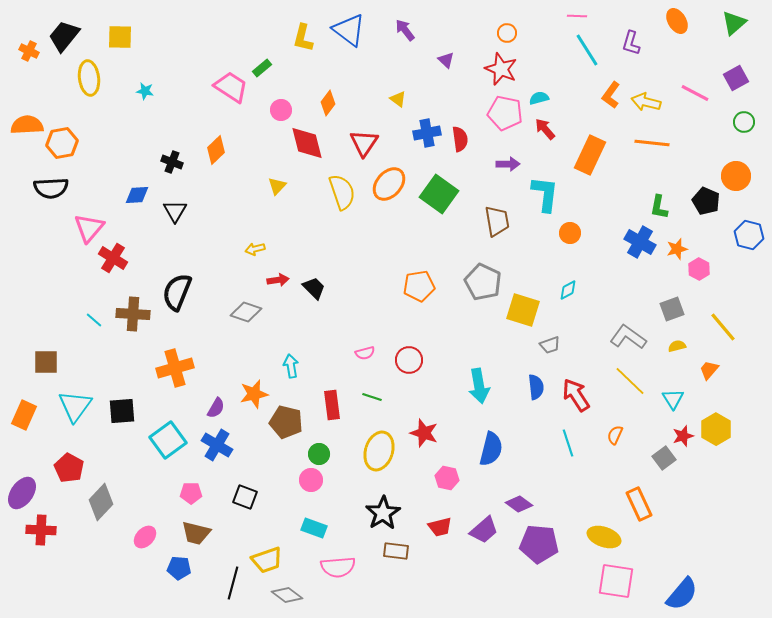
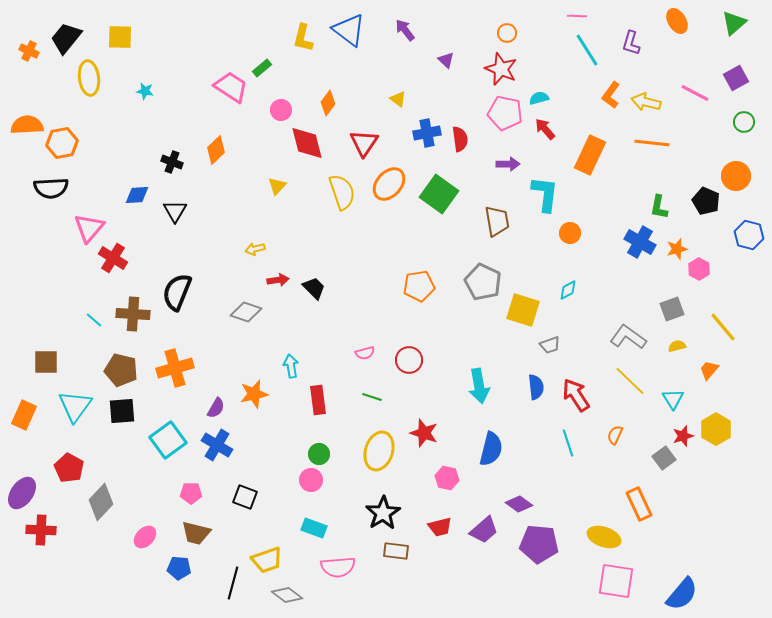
black trapezoid at (64, 36): moved 2 px right, 2 px down
red rectangle at (332, 405): moved 14 px left, 5 px up
brown pentagon at (286, 422): moved 165 px left, 52 px up
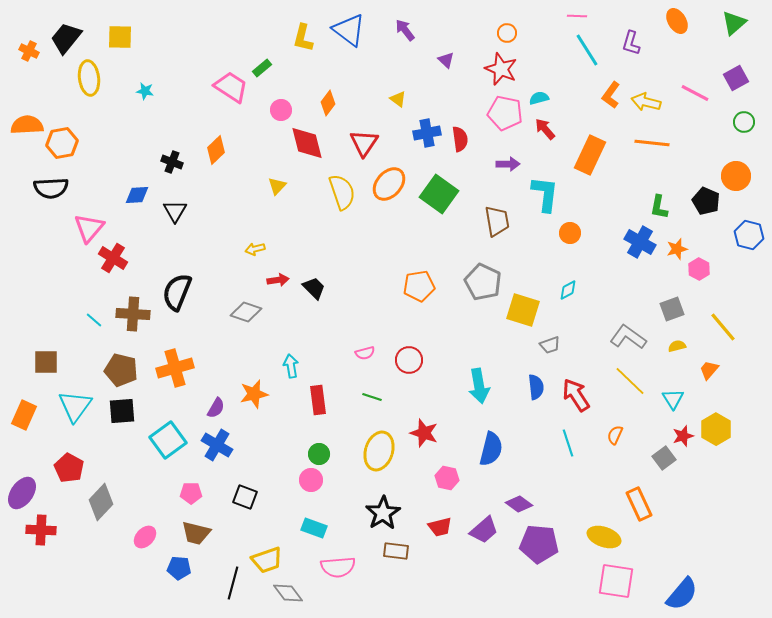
gray diamond at (287, 595): moved 1 px right, 2 px up; rotated 16 degrees clockwise
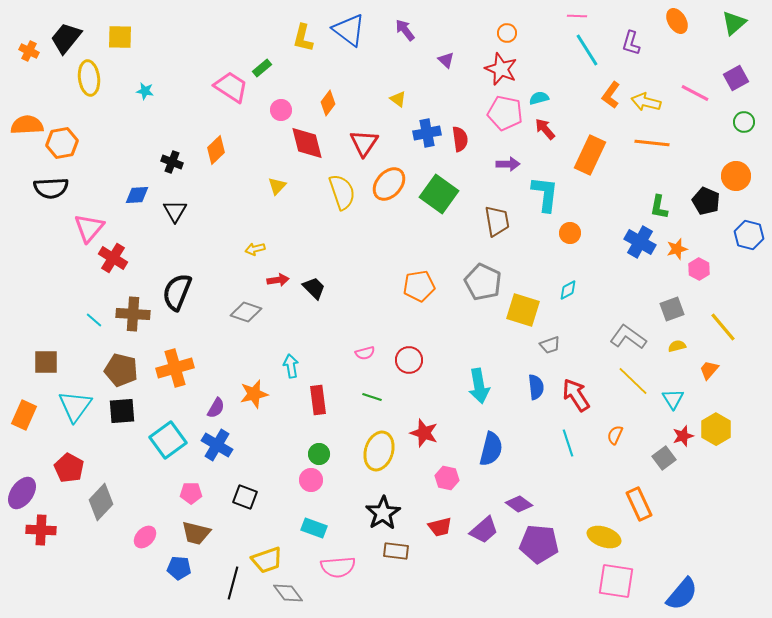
yellow line at (630, 381): moved 3 px right
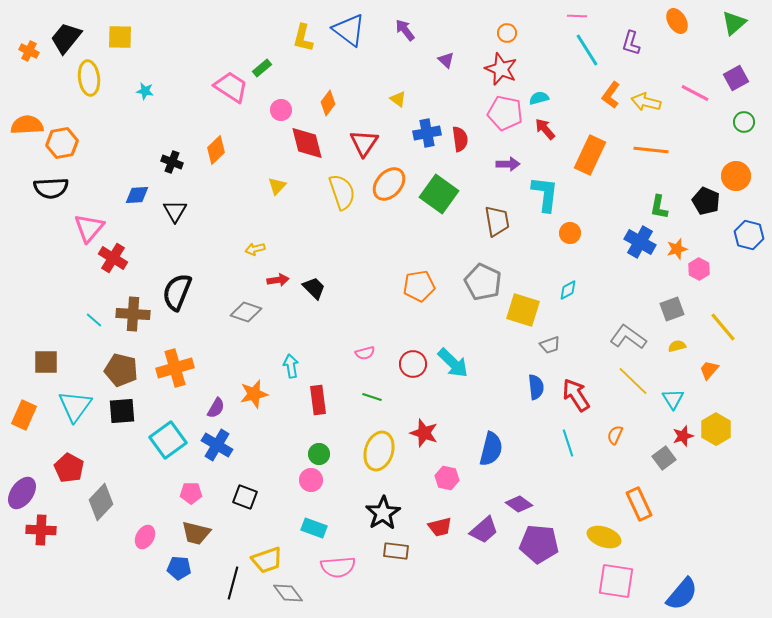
orange line at (652, 143): moved 1 px left, 7 px down
red circle at (409, 360): moved 4 px right, 4 px down
cyan arrow at (479, 386): moved 26 px left, 23 px up; rotated 36 degrees counterclockwise
pink ellipse at (145, 537): rotated 15 degrees counterclockwise
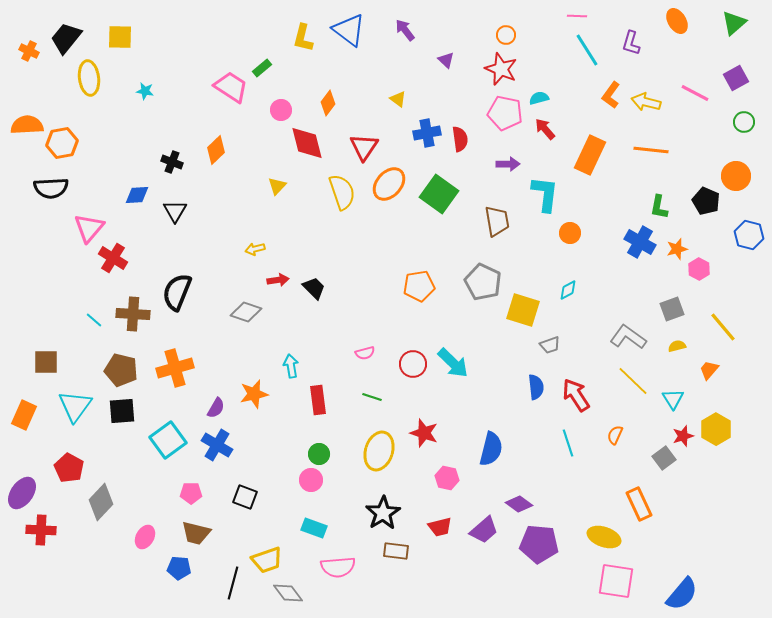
orange circle at (507, 33): moved 1 px left, 2 px down
red triangle at (364, 143): moved 4 px down
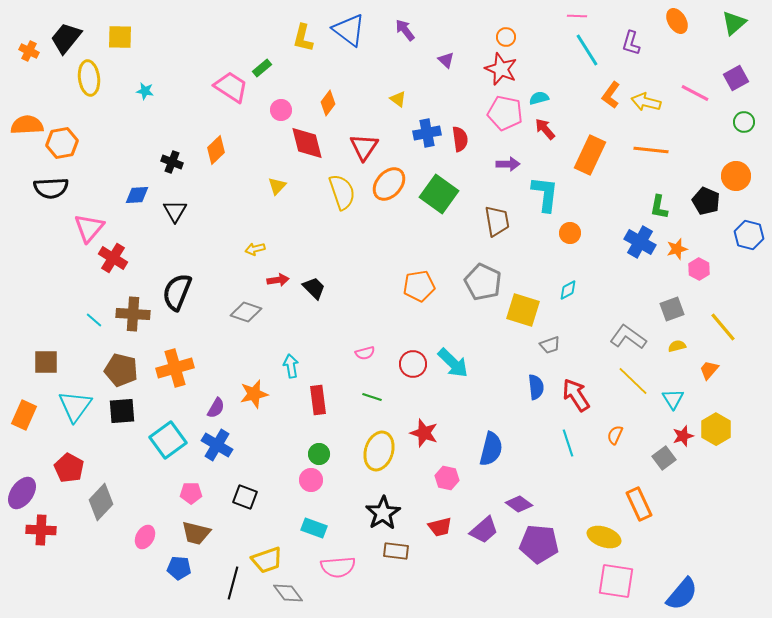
orange circle at (506, 35): moved 2 px down
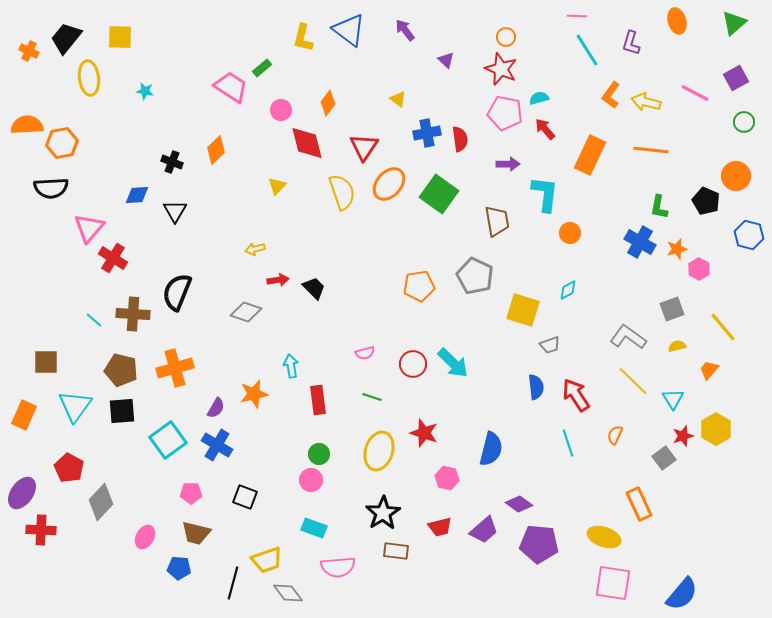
orange ellipse at (677, 21): rotated 15 degrees clockwise
gray pentagon at (483, 282): moved 8 px left, 6 px up
pink square at (616, 581): moved 3 px left, 2 px down
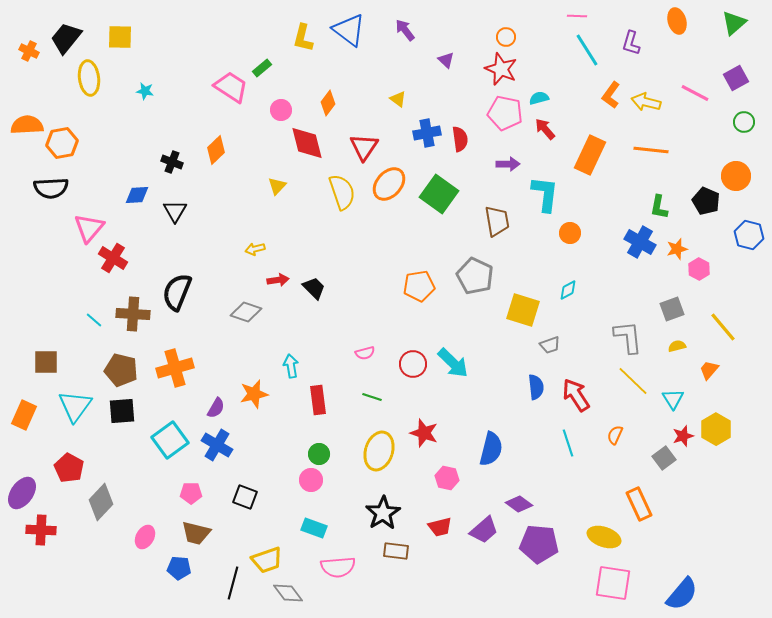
gray L-shape at (628, 337): rotated 48 degrees clockwise
cyan square at (168, 440): moved 2 px right
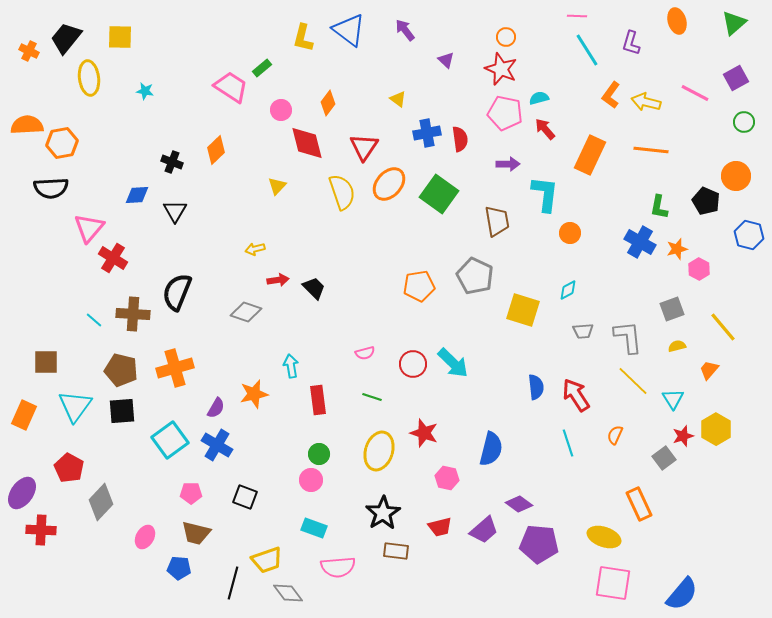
gray trapezoid at (550, 345): moved 33 px right, 14 px up; rotated 15 degrees clockwise
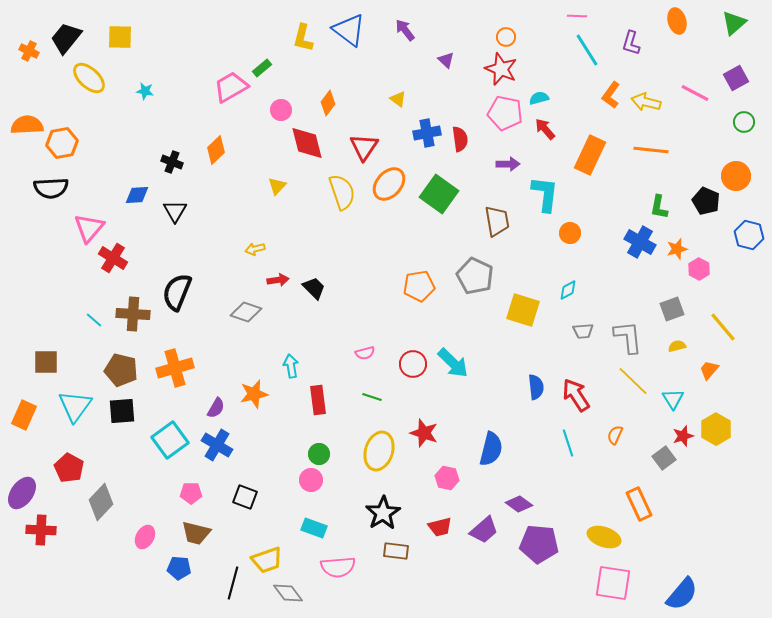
yellow ellipse at (89, 78): rotated 40 degrees counterclockwise
pink trapezoid at (231, 87): rotated 63 degrees counterclockwise
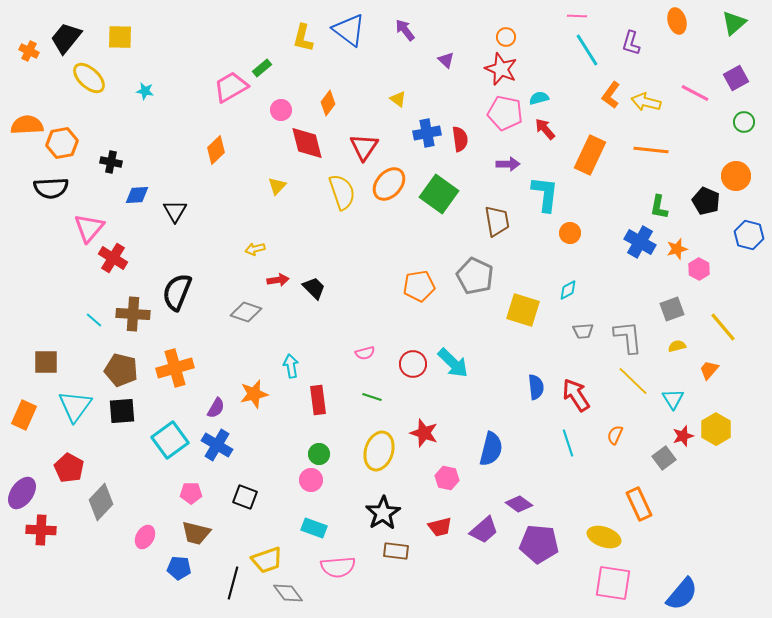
black cross at (172, 162): moved 61 px left; rotated 10 degrees counterclockwise
